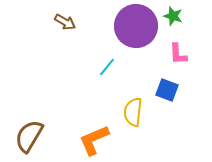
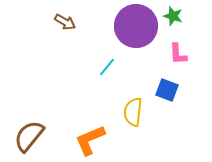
brown semicircle: rotated 8 degrees clockwise
orange L-shape: moved 4 px left
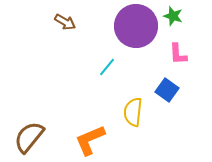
blue square: rotated 15 degrees clockwise
brown semicircle: moved 1 px down
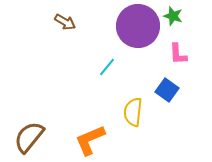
purple circle: moved 2 px right
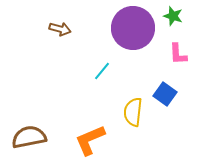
brown arrow: moved 5 px left, 7 px down; rotated 15 degrees counterclockwise
purple circle: moved 5 px left, 2 px down
cyan line: moved 5 px left, 4 px down
blue square: moved 2 px left, 4 px down
brown semicircle: rotated 40 degrees clockwise
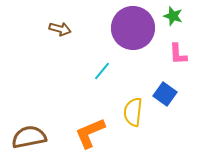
orange L-shape: moved 7 px up
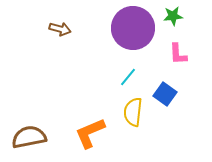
green star: rotated 24 degrees counterclockwise
cyan line: moved 26 px right, 6 px down
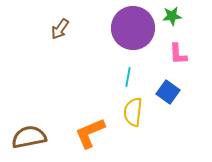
green star: moved 1 px left
brown arrow: rotated 110 degrees clockwise
cyan line: rotated 30 degrees counterclockwise
blue square: moved 3 px right, 2 px up
